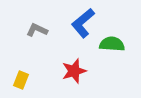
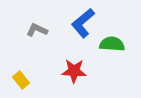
red star: rotated 20 degrees clockwise
yellow rectangle: rotated 60 degrees counterclockwise
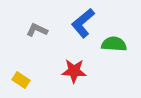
green semicircle: moved 2 px right
yellow rectangle: rotated 18 degrees counterclockwise
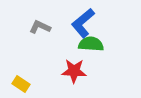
gray L-shape: moved 3 px right, 3 px up
green semicircle: moved 23 px left
yellow rectangle: moved 4 px down
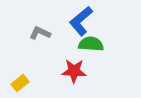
blue L-shape: moved 2 px left, 2 px up
gray L-shape: moved 6 px down
yellow rectangle: moved 1 px left, 1 px up; rotated 72 degrees counterclockwise
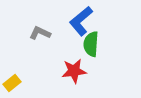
green semicircle: rotated 90 degrees counterclockwise
red star: rotated 10 degrees counterclockwise
yellow rectangle: moved 8 px left
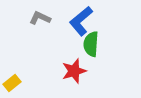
gray L-shape: moved 15 px up
red star: rotated 10 degrees counterclockwise
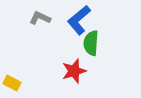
blue L-shape: moved 2 px left, 1 px up
green semicircle: moved 1 px up
yellow rectangle: rotated 66 degrees clockwise
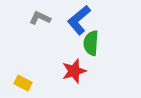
yellow rectangle: moved 11 px right
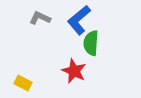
red star: rotated 30 degrees counterclockwise
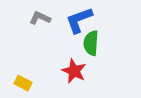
blue L-shape: rotated 20 degrees clockwise
